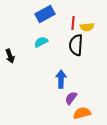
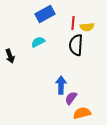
cyan semicircle: moved 3 px left
blue arrow: moved 6 px down
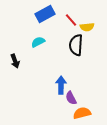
red line: moved 2 px left, 3 px up; rotated 48 degrees counterclockwise
black arrow: moved 5 px right, 5 px down
purple semicircle: rotated 64 degrees counterclockwise
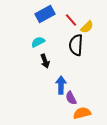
yellow semicircle: rotated 40 degrees counterclockwise
black arrow: moved 30 px right
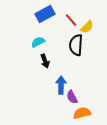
purple semicircle: moved 1 px right, 1 px up
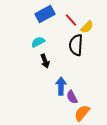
blue arrow: moved 1 px down
orange semicircle: rotated 36 degrees counterclockwise
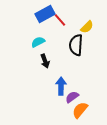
red line: moved 11 px left
purple semicircle: rotated 80 degrees clockwise
orange semicircle: moved 2 px left, 3 px up
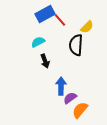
purple semicircle: moved 2 px left, 1 px down
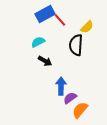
black arrow: rotated 40 degrees counterclockwise
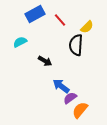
blue rectangle: moved 10 px left
cyan semicircle: moved 18 px left
blue arrow: rotated 54 degrees counterclockwise
